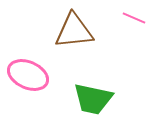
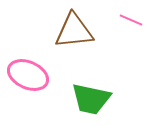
pink line: moved 3 px left, 2 px down
green trapezoid: moved 2 px left
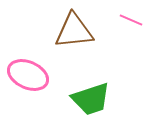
green trapezoid: rotated 30 degrees counterclockwise
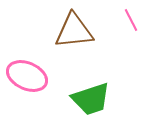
pink line: rotated 40 degrees clockwise
pink ellipse: moved 1 px left, 1 px down
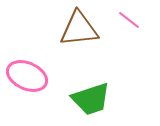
pink line: moved 2 px left; rotated 25 degrees counterclockwise
brown triangle: moved 5 px right, 2 px up
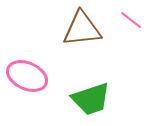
pink line: moved 2 px right
brown triangle: moved 3 px right
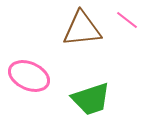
pink line: moved 4 px left
pink ellipse: moved 2 px right
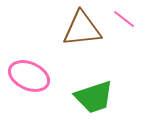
pink line: moved 3 px left, 1 px up
green trapezoid: moved 3 px right, 2 px up
